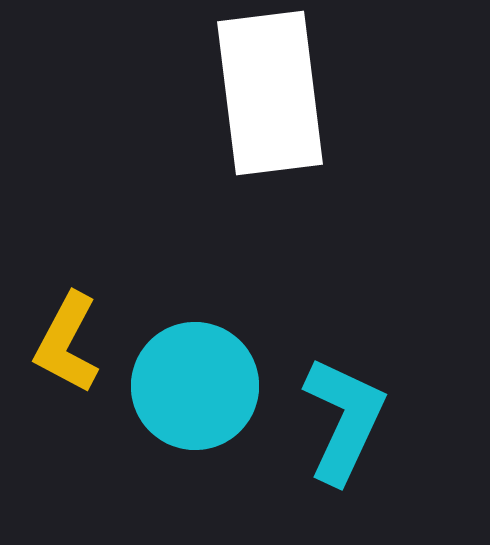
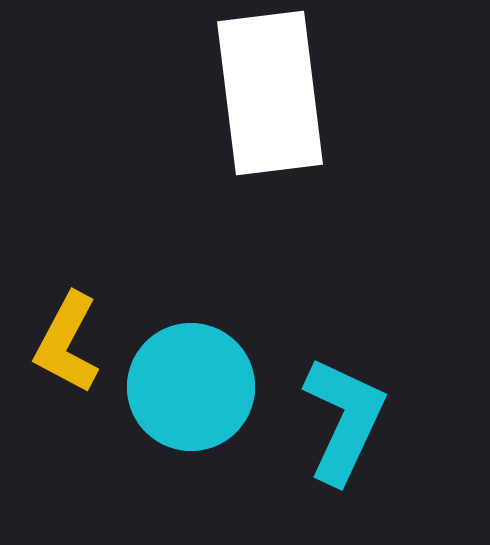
cyan circle: moved 4 px left, 1 px down
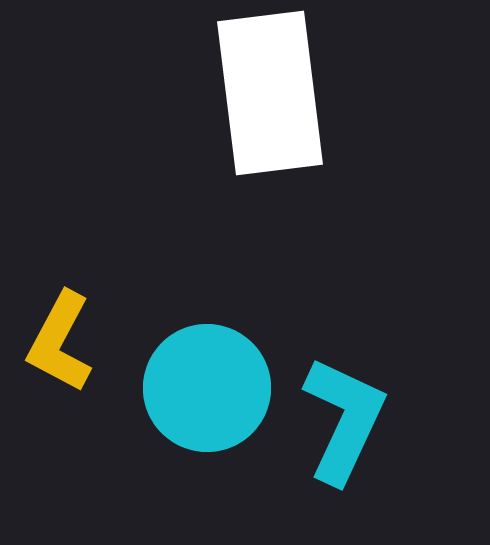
yellow L-shape: moved 7 px left, 1 px up
cyan circle: moved 16 px right, 1 px down
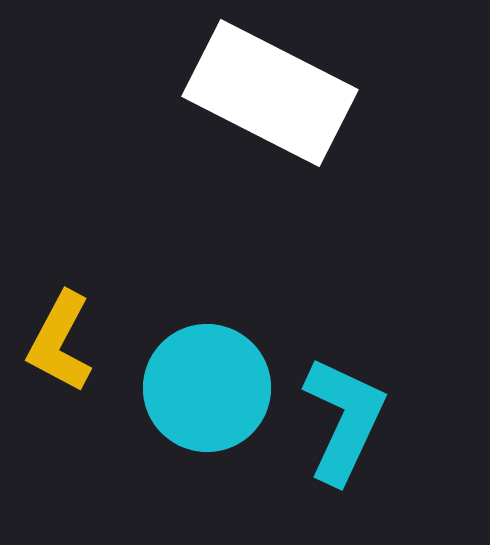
white rectangle: rotated 56 degrees counterclockwise
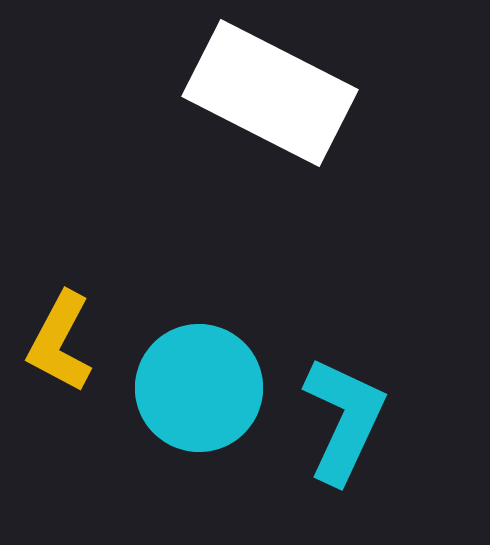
cyan circle: moved 8 px left
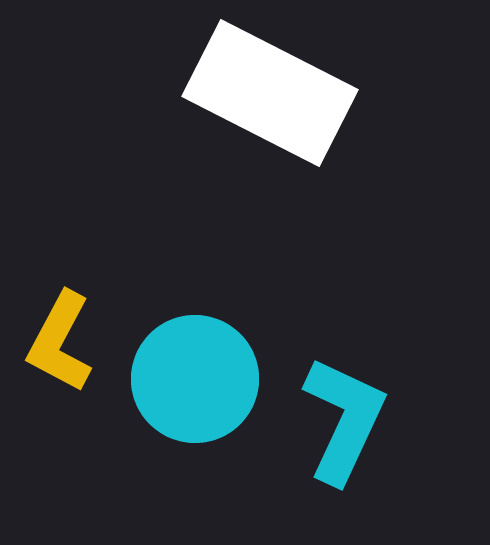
cyan circle: moved 4 px left, 9 px up
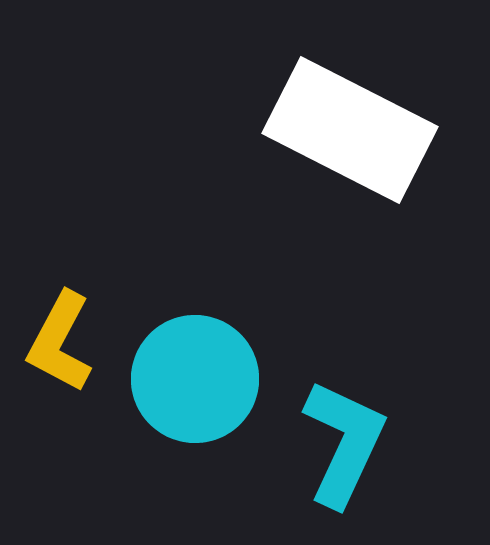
white rectangle: moved 80 px right, 37 px down
cyan L-shape: moved 23 px down
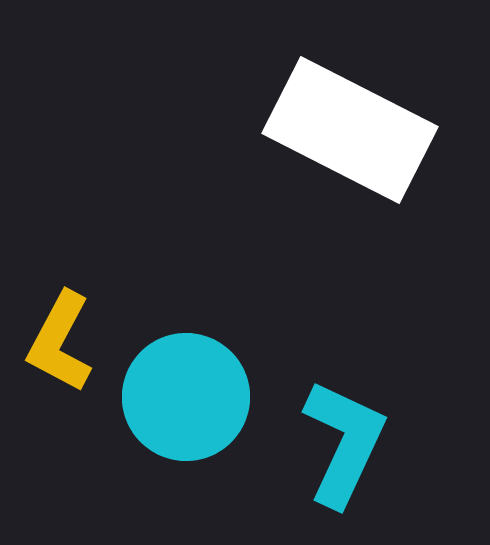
cyan circle: moved 9 px left, 18 px down
